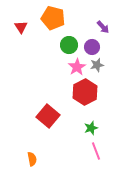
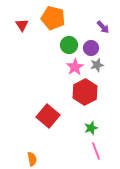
red triangle: moved 1 px right, 2 px up
purple circle: moved 1 px left, 1 px down
pink star: moved 2 px left
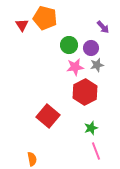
orange pentagon: moved 8 px left
pink star: rotated 24 degrees clockwise
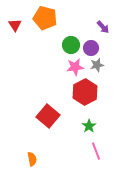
red triangle: moved 7 px left
green circle: moved 2 px right
green star: moved 2 px left, 2 px up; rotated 16 degrees counterclockwise
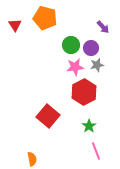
red hexagon: moved 1 px left
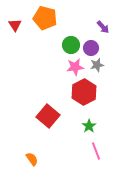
orange semicircle: rotated 24 degrees counterclockwise
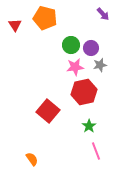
purple arrow: moved 13 px up
gray star: moved 3 px right
red hexagon: rotated 15 degrees clockwise
red square: moved 5 px up
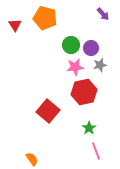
green star: moved 2 px down
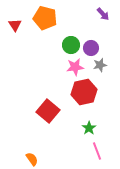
pink line: moved 1 px right
